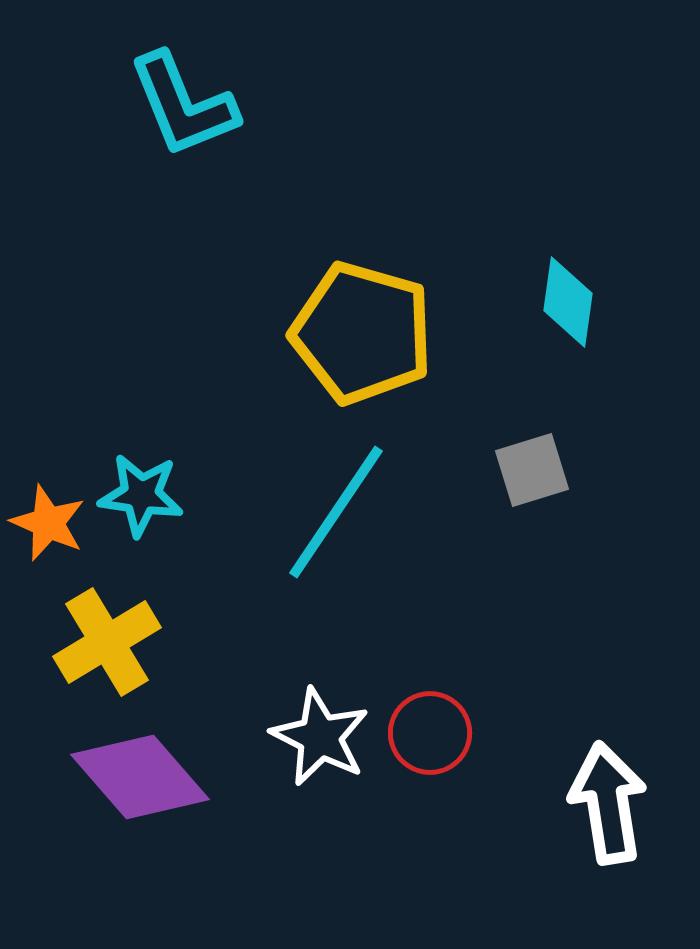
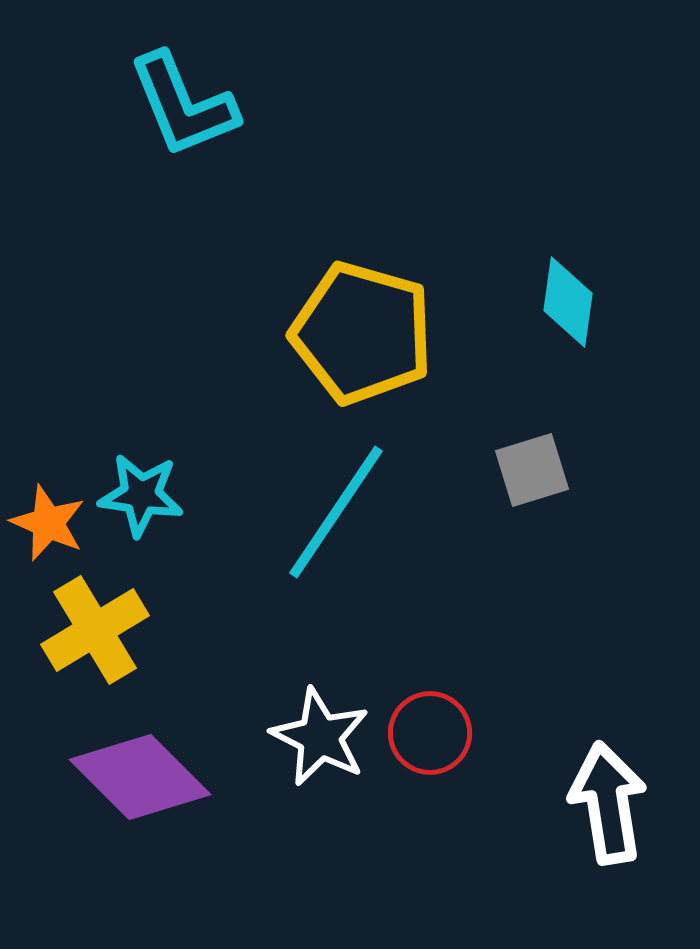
yellow cross: moved 12 px left, 12 px up
purple diamond: rotated 4 degrees counterclockwise
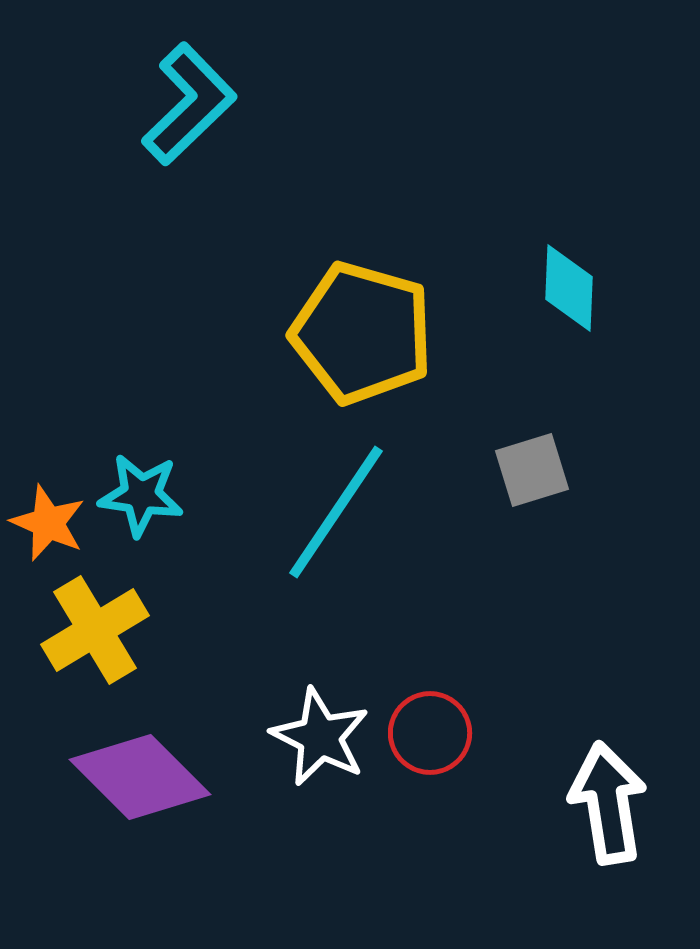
cyan L-shape: moved 6 px right, 1 px up; rotated 112 degrees counterclockwise
cyan diamond: moved 1 px right, 14 px up; rotated 6 degrees counterclockwise
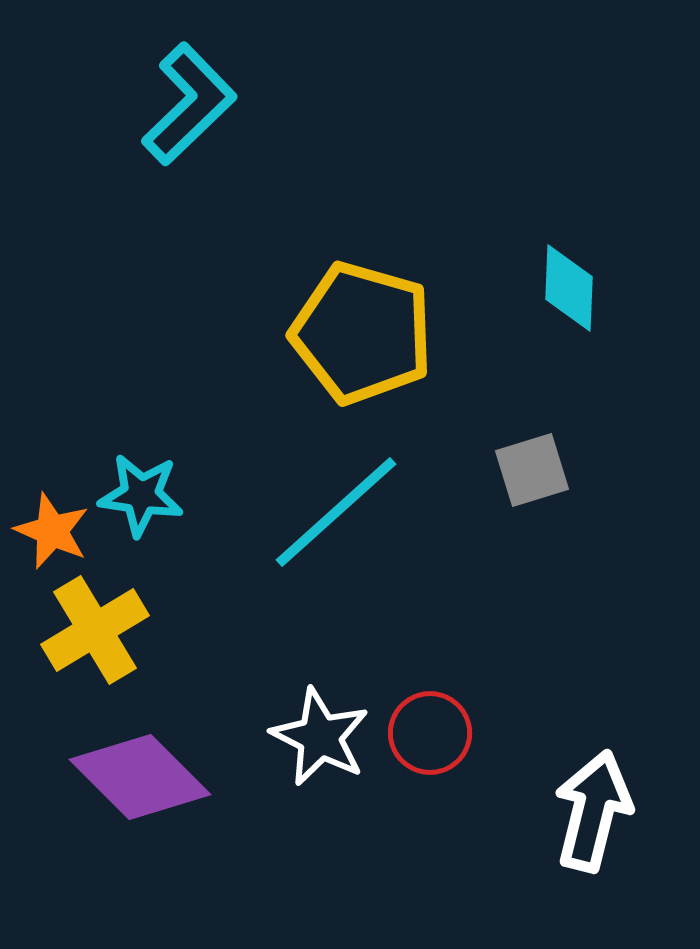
cyan line: rotated 14 degrees clockwise
orange star: moved 4 px right, 8 px down
white arrow: moved 15 px left, 8 px down; rotated 23 degrees clockwise
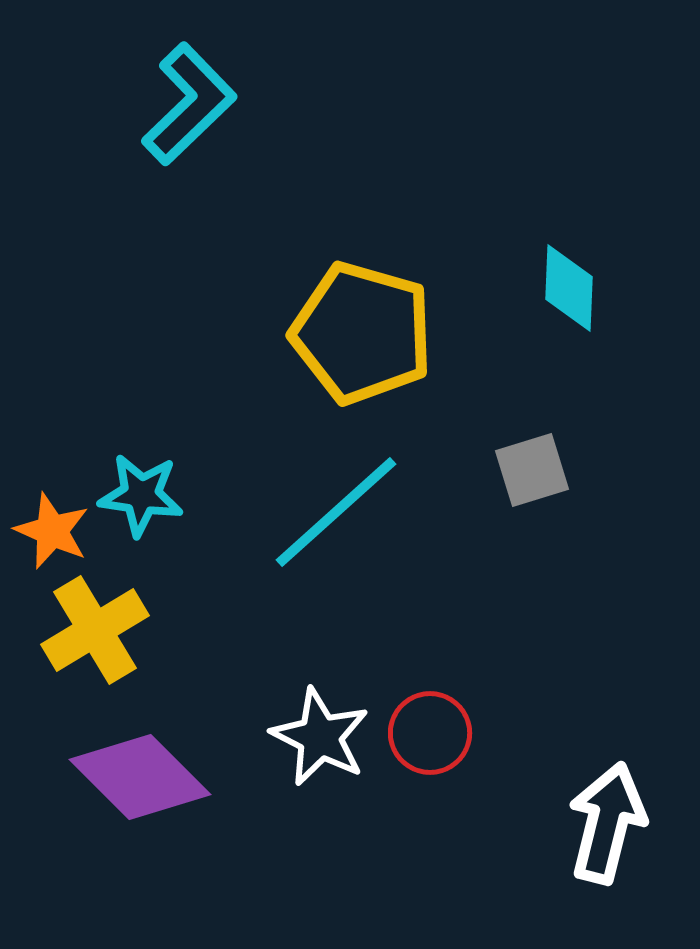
white arrow: moved 14 px right, 12 px down
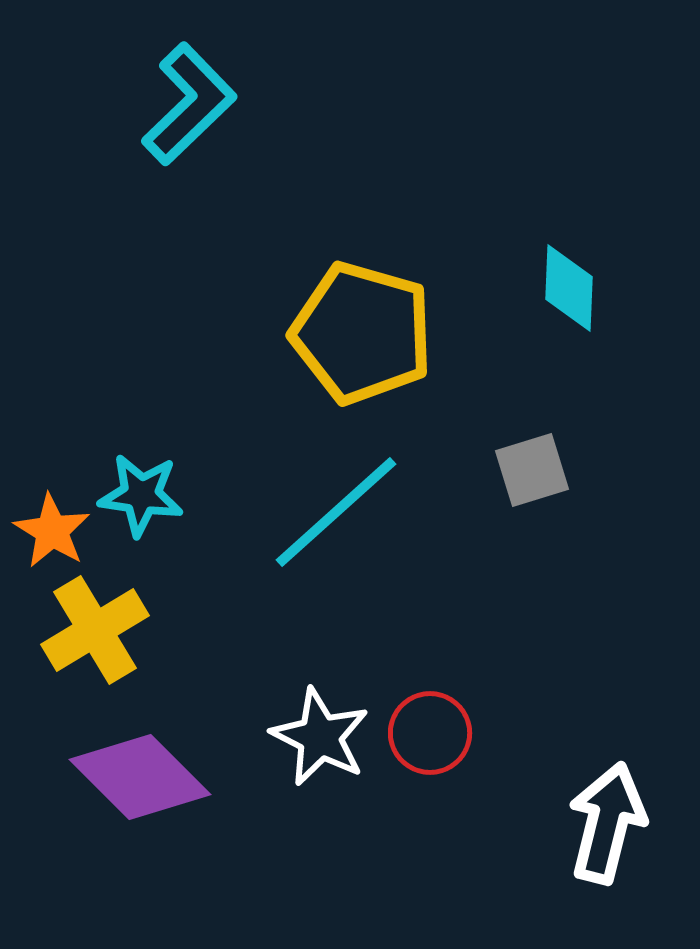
orange star: rotated 8 degrees clockwise
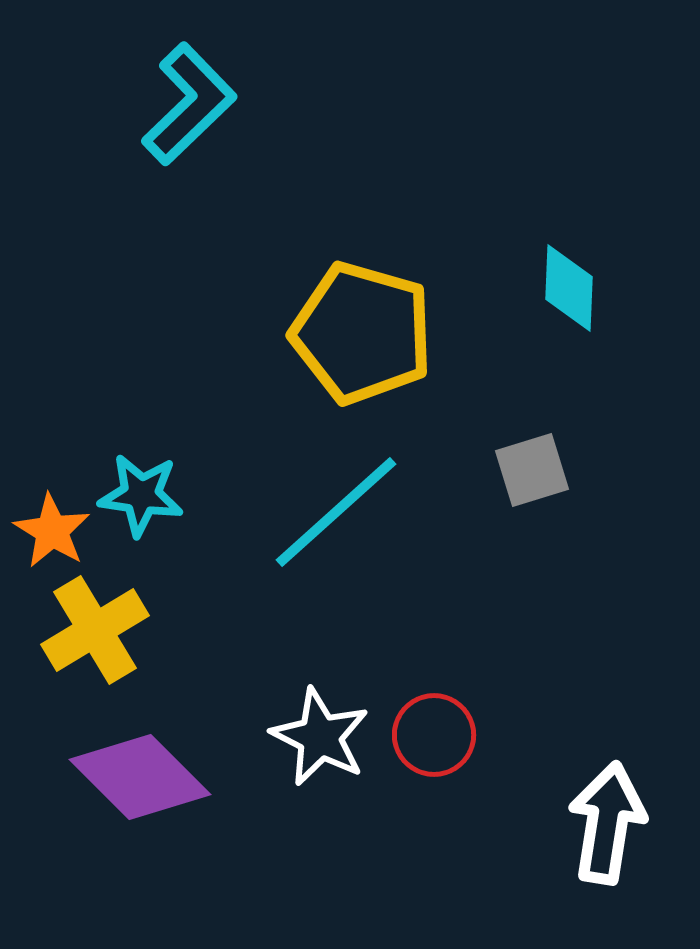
red circle: moved 4 px right, 2 px down
white arrow: rotated 5 degrees counterclockwise
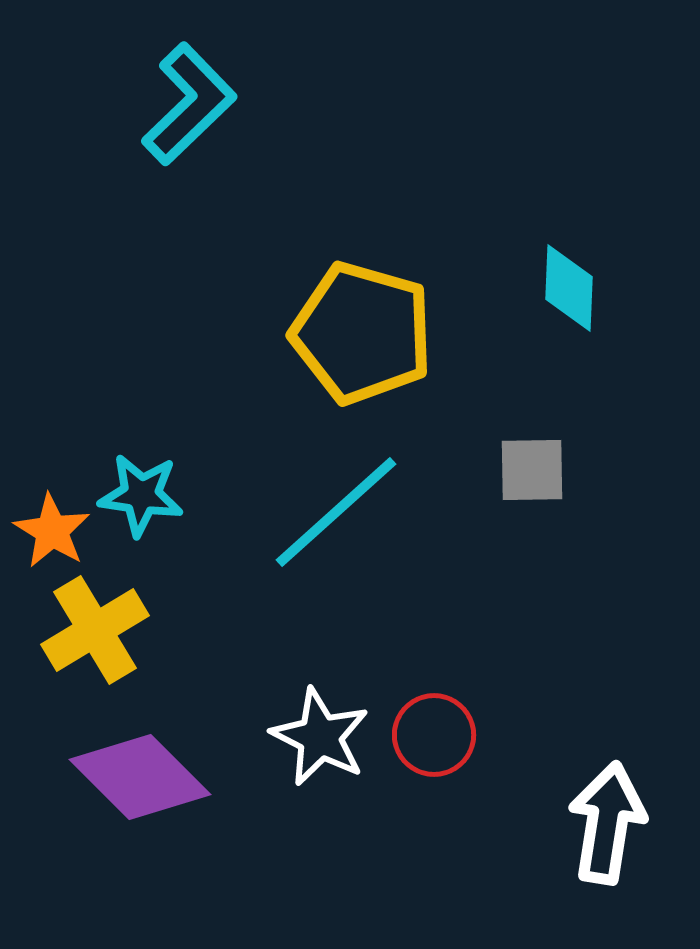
gray square: rotated 16 degrees clockwise
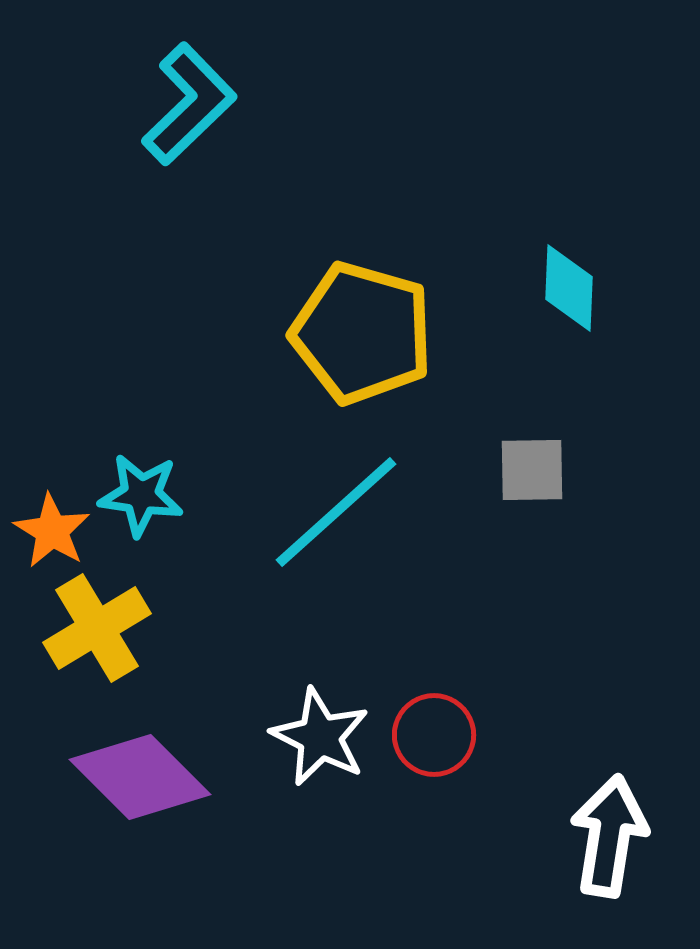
yellow cross: moved 2 px right, 2 px up
white arrow: moved 2 px right, 13 px down
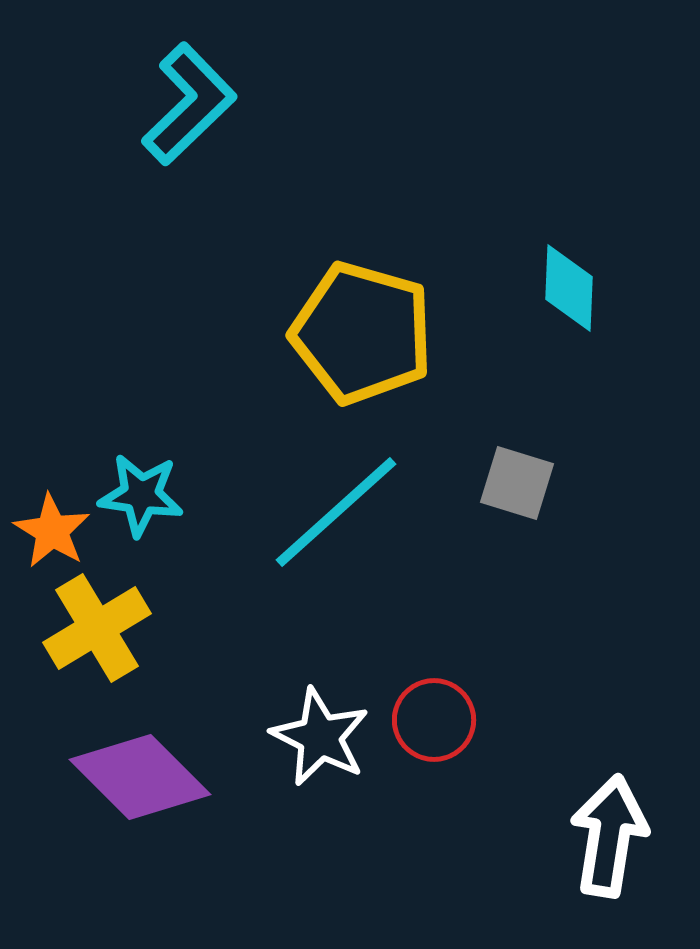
gray square: moved 15 px left, 13 px down; rotated 18 degrees clockwise
red circle: moved 15 px up
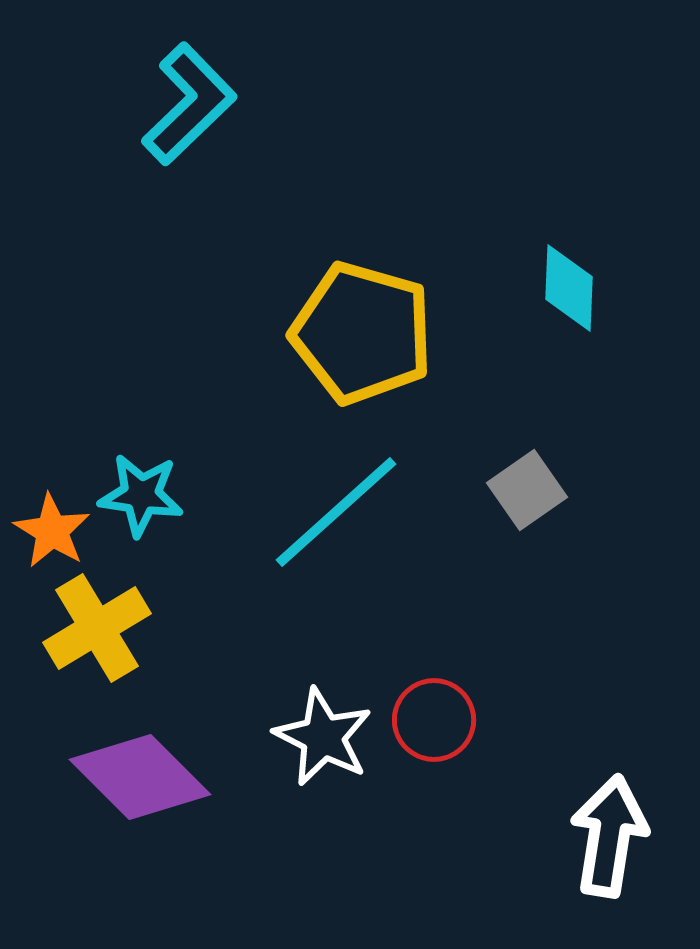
gray square: moved 10 px right, 7 px down; rotated 38 degrees clockwise
white star: moved 3 px right
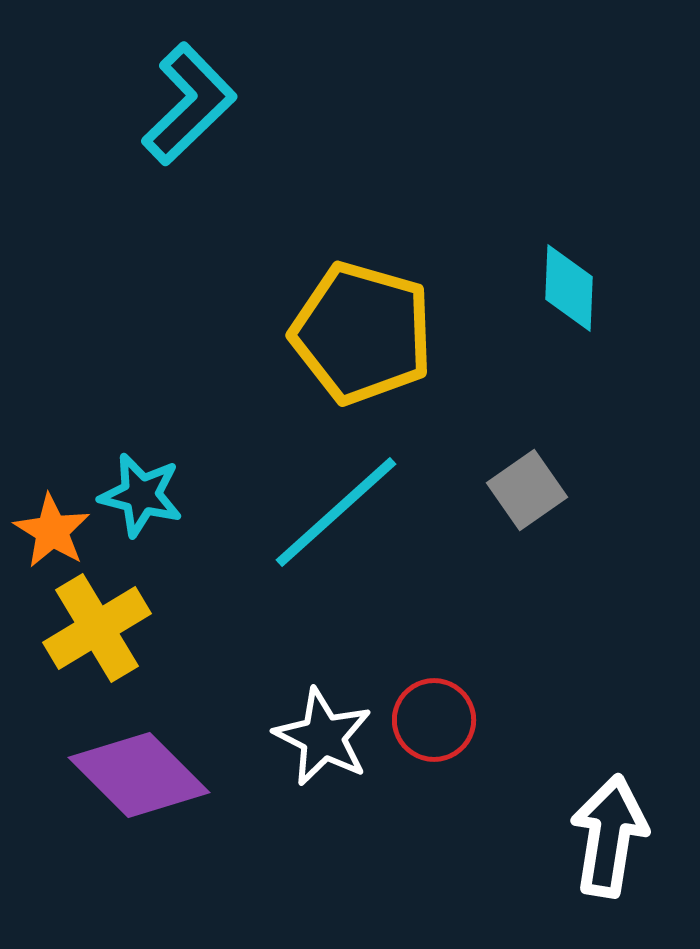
cyan star: rotated 6 degrees clockwise
purple diamond: moved 1 px left, 2 px up
